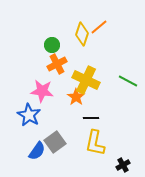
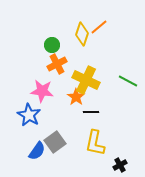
black line: moved 6 px up
black cross: moved 3 px left
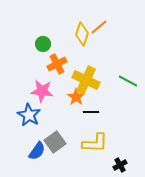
green circle: moved 9 px left, 1 px up
yellow L-shape: rotated 100 degrees counterclockwise
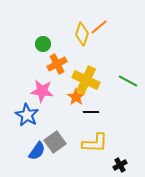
blue star: moved 2 px left
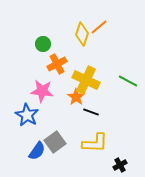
black line: rotated 21 degrees clockwise
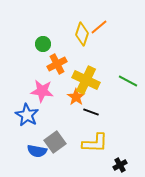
blue semicircle: rotated 66 degrees clockwise
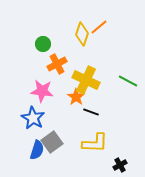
blue star: moved 6 px right, 3 px down
gray square: moved 3 px left
blue semicircle: moved 1 px up; rotated 84 degrees counterclockwise
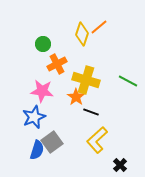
yellow cross: rotated 8 degrees counterclockwise
blue star: moved 1 px right, 1 px up; rotated 20 degrees clockwise
yellow L-shape: moved 2 px right, 3 px up; rotated 136 degrees clockwise
black cross: rotated 16 degrees counterclockwise
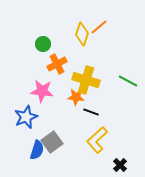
orange star: rotated 30 degrees counterclockwise
blue star: moved 8 px left
